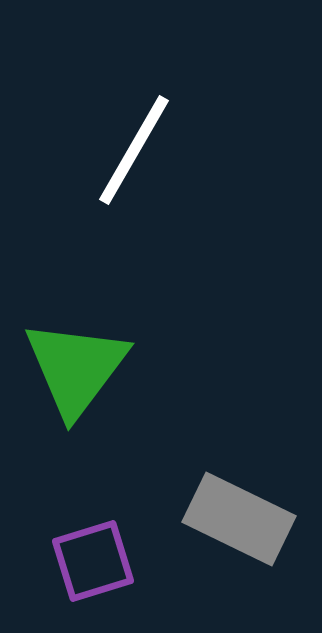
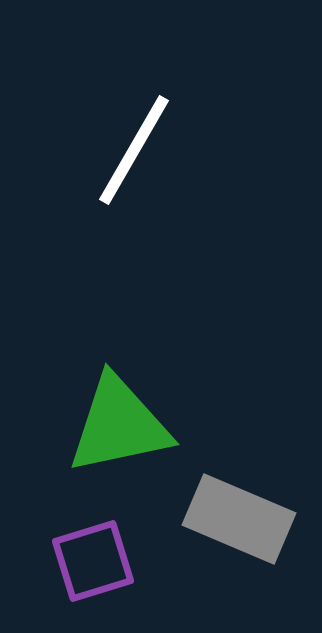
green triangle: moved 43 px right, 57 px down; rotated 41 degrees clockwise
gray rectangle: rotated 3 degrees counterclockwise
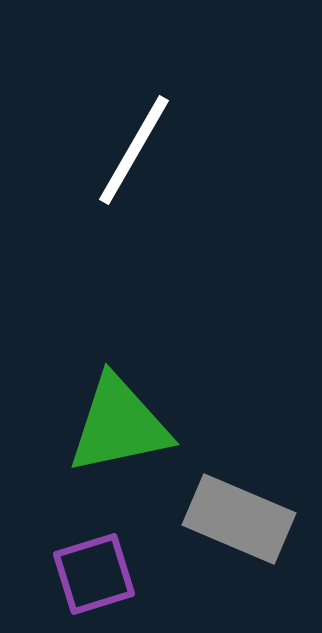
purple square: moved 1 px right, 13 px down
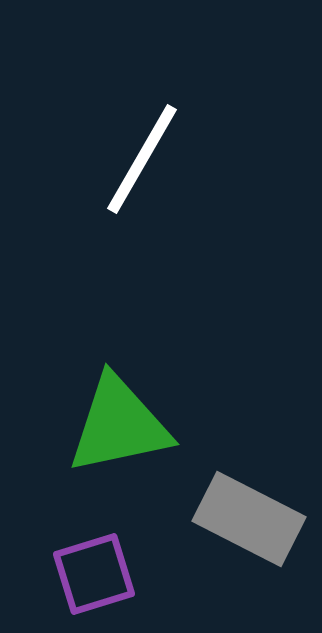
white line: moved 8 px right, 9 px down
gray rectangle: moved 10 px right; rotated 4 degrees clockwise
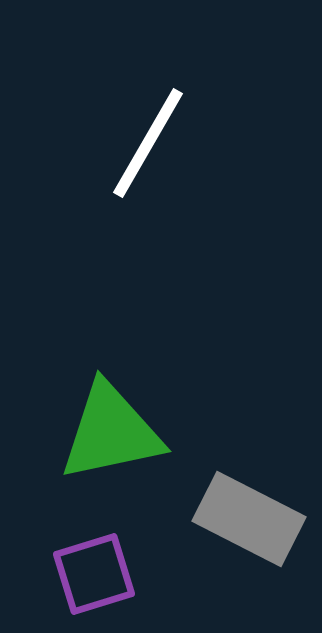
white line: moved 6 px right, 16 px up
green triangle: moved 8 px left, 7 px down
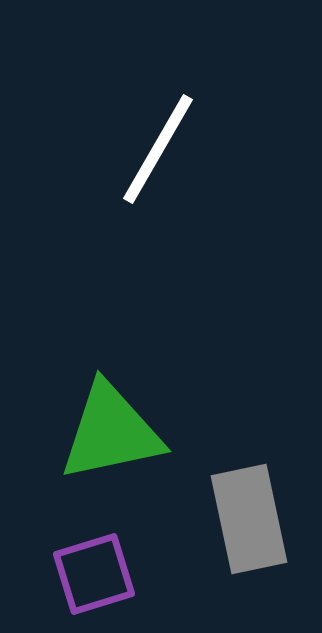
white line: moved 10 px right, 6 px down
gray rectangle: rotated 51 degrees clockwise
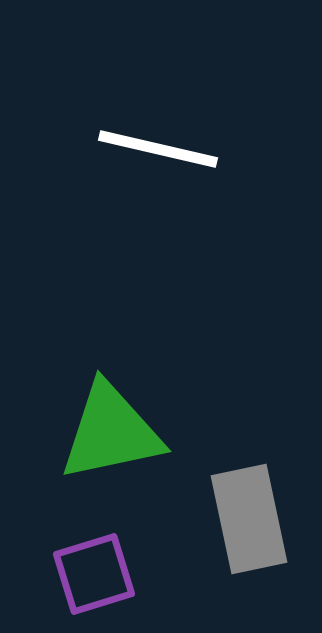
white line: rotated 73 degrees clockwise
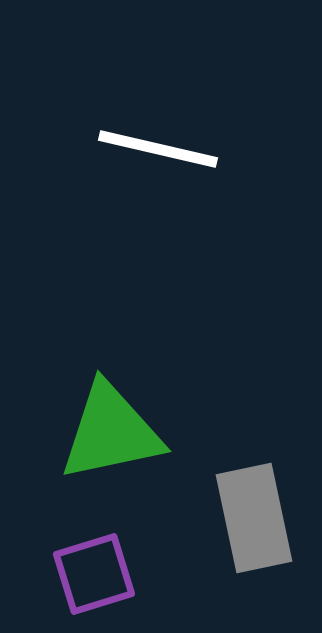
gray rectangle: moved 5 px right, 1 px up
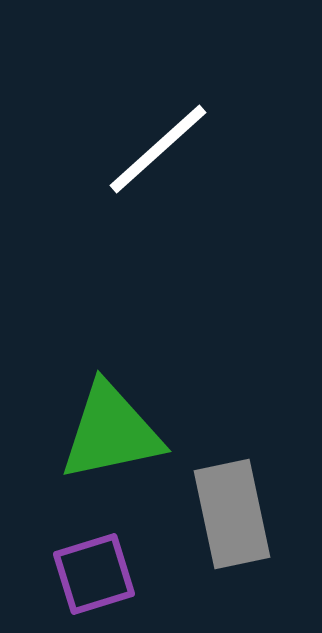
white line: rotated 55 degrees counterclockwise
gray rectangle: moved 22 px left, 4 px up
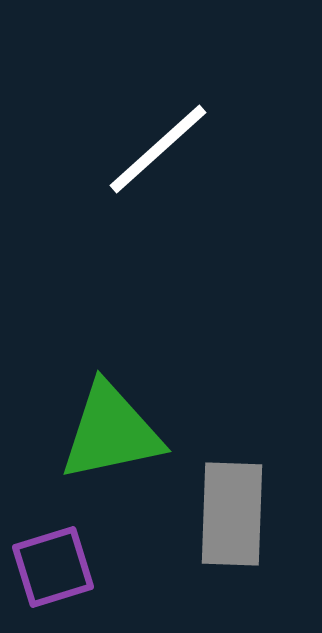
gray rectangle: rotated 14 degrees clockwise
purple square: moved 41 px left, 7 px up
